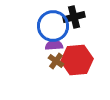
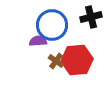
black cross: moved 17 px right
blue circle: moved 1 px left, 1 px up
purple semicircle: moved 16 px left, 4 px up
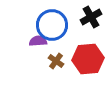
black cross: rotated 15 degrees counterclockwise
red hexagon: moved 11 px right, 1 px up
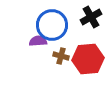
brown cross: moved 5 px right, 5 px up; rotated 21 degrees counterclockwise
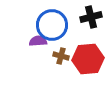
black cross: rotated 15 degrees clockwise
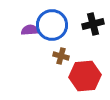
black cross: moved 2 px right, 7 px down
purple semicircle: moved 8 px left, 11 px up
red hexagon: moved 3 px left, 17 px down
